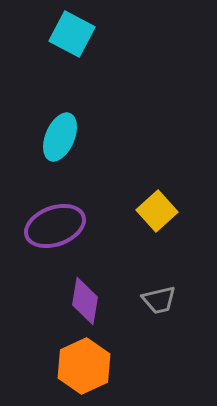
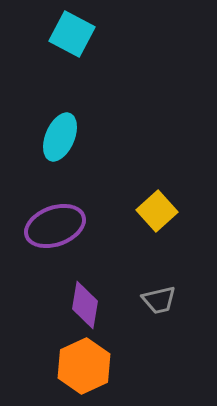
purple diamond: moved 4 px down
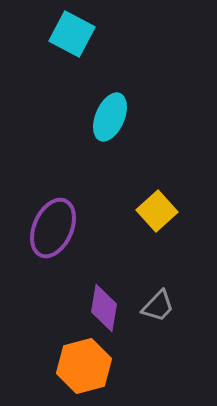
cyan ellipse: moved 50 px right, 20 px up
purple ellipse: moved 2 px left, 2 px down; rotated 46 degrees counterclockwise
gray trapezoid: moved 1 px left, 6 px down; rotated 33 degrees counterclockwise
purple diamond: moved 19 px right, 3 px down
orange hexagon: rotated 10 degrees clockwise
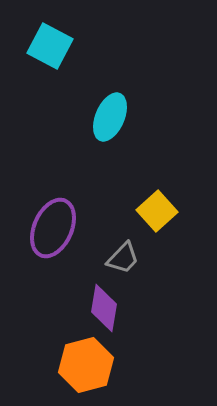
cyan square: moved 22 px left, 12 px down
gray trapezoid: moved 35 px left, 48 px up
orange hexagon: moved 2 px right, 1 px up
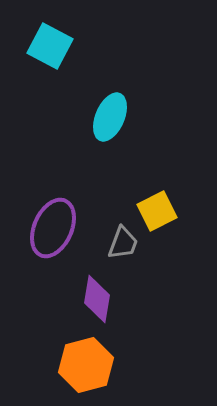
yellow square: rotated 15 degrees clockwise
gray trapezoid: moved 15 px up; rotated 24 degrees counterclockwise
purple diamond: moved 7 px left, 9 px up
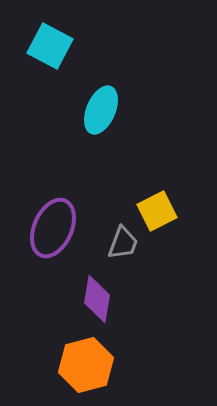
cyan ellipse: moved 9 px left, 7 px up
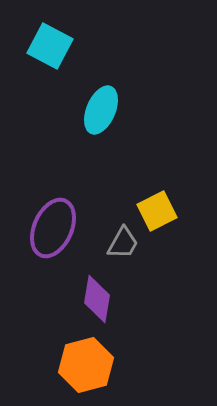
gray trapezoid: rotated 9 degrees clockwise
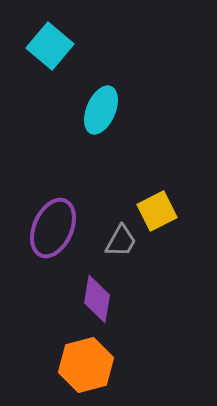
cyan square: rotated 12 degrees clockwise
gray trapezoid: moved 2 px left, 2 px up
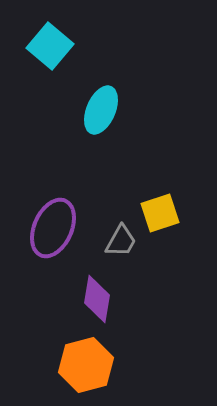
yellow square: moved 3 px right, 2 px down; rotated 9 degrees clockwise
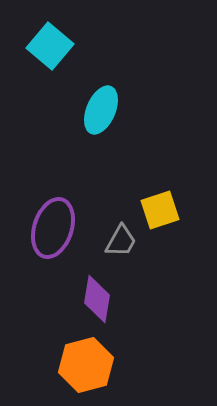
yellow square: moved 3 px up
purple ellipse: rotated 6 degrees counterclockwise
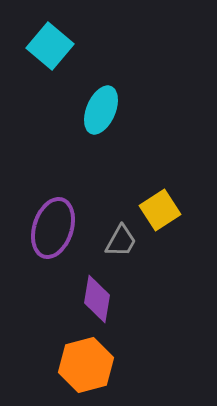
yellow square: rotated 15 degrees counterclockwise
